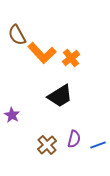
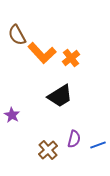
brown cross: moved 1 px right, 5 px down
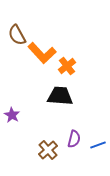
orange cross: moved 4 px left, 8 px down
black trapezoid: rotated 144 degrees counterclockwise
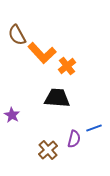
black trapezoid: moved 3 px left, 2 px down
blue line: moved 4 px left, 17 px up
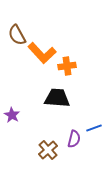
orange cross: rotated 30 degrees clockwise
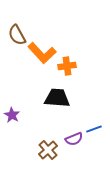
blue line: moved 1 px down
purple semicircle: rotated 54 degrees clockwise
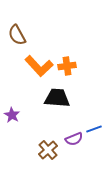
orange L-shape: moved 3 px left, 13 px down
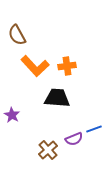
orange L-shape: moved 4 px left
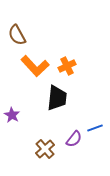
orange cross: rotated 18 degrees counterclockwise
black trapezoid: rotated 92 degrees clockwise
blue line: moved 1 px right, 1 px up
purple semicircle: rotated 30 degrees counterclockwise
brown cross: moved 3 px left, 1 px up
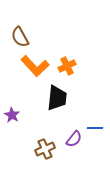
brown semicircle: moved 3 px right, 2 px down
blue line: rotated 21 degrees clockwise
brown cross: rotated 18 degrees clockwise
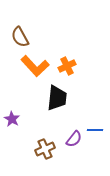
purple star: moved 4 px down
blue line: moved 2 px down
